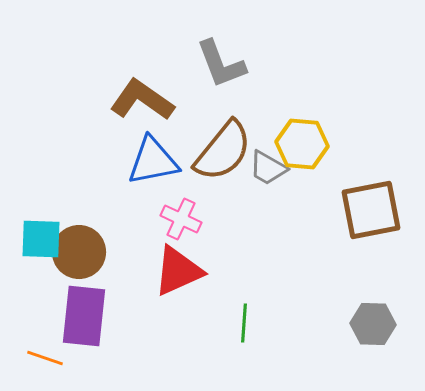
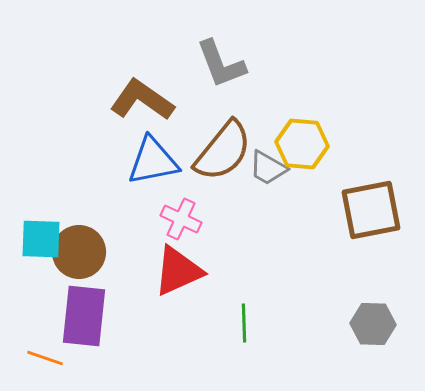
green line: rotated 6 degrees counterclockwise
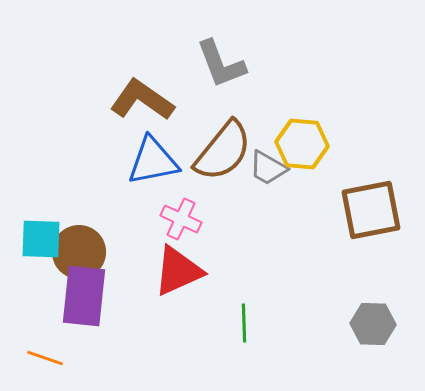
purple rectangle: moved 20 px up
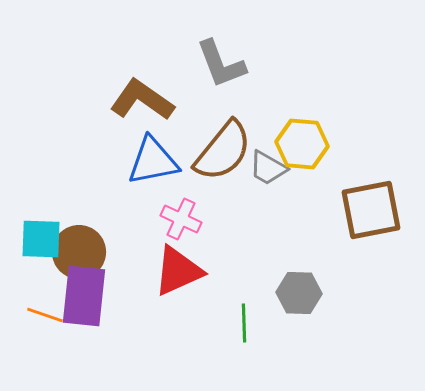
gray hexagon: moved 74 px left, 31 px up
orange line: moved 43 px up
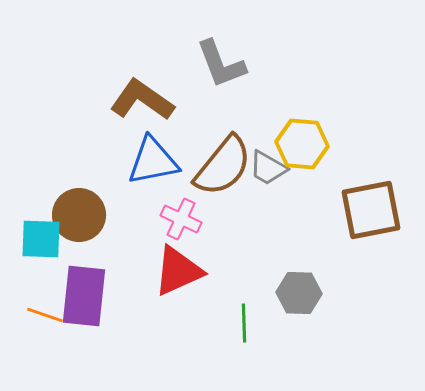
brown semicircle: moved 15 px down
brown circle: moved 37 px up
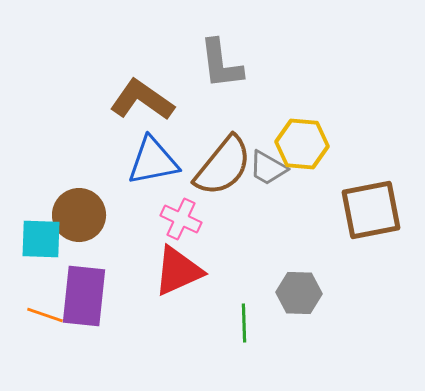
gray L-shape: rotated 14 degrees clockwise
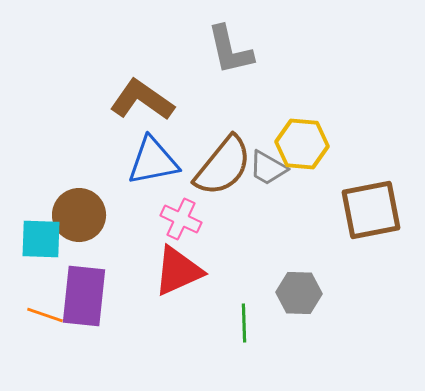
gray L-shape: moved 9 px right, 14 px up; rotated 6 degrees counterclockwise
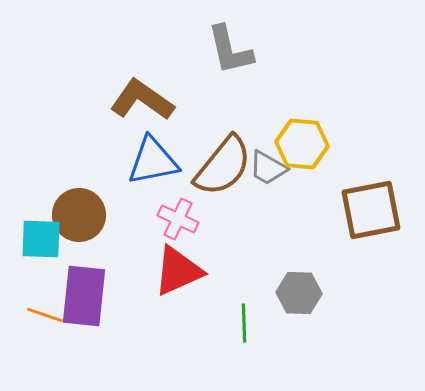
pink cross: moved 3 px left
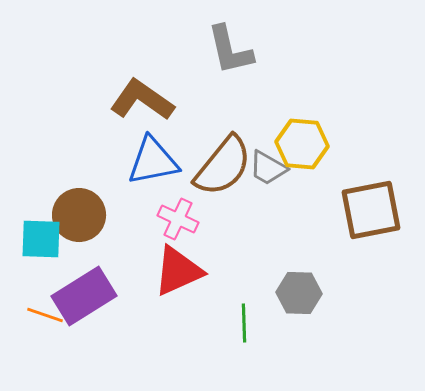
purple rectangle: rotated 52 degrees clockwise
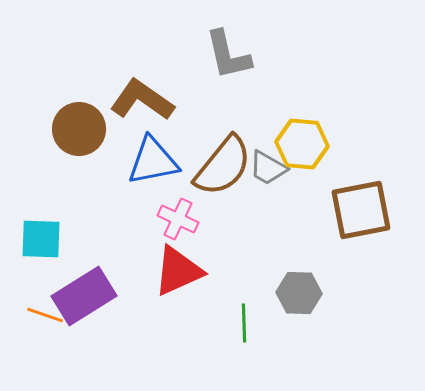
gray L-shape: moved 2 px left, 5 px down
brown square: moved 10 px left
brown circle: moved 86 px up
